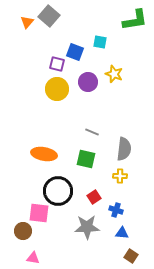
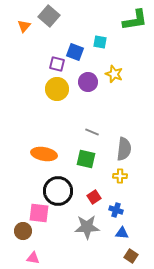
orange triangle: moved 3 px left, 4 px down
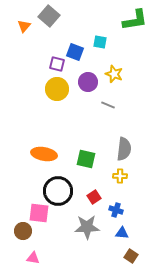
gray line: moved 16 px right, 27 px up
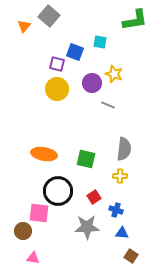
purple circle: moved 4 px right, 1 px down
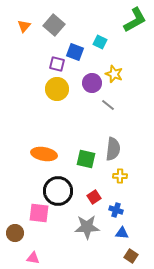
gray square: moved 5 px right, 9 px down
green L-shape: rotated 20 degrees counterclockwise
cyan square: rotated 16 degrees clockwise
gray line: rotated 16 degrees clockwise
gray semicircle: moved 11 px left
brown circle: moved 8 px left, 2 px down
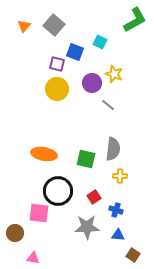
blue triangle: moved 4 px left, 2 px down
brown square: moved 2 px right, 1 px up
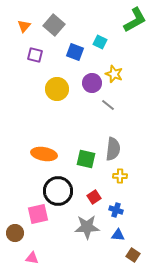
purple square: moved 22 px left, 9 px up
pink square: moved 1 px left, 1 px down; rotated 20 degrees counterclockwise
pink triangle: moved 1 px left
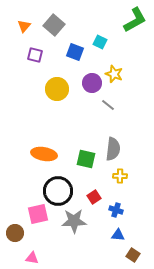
gray star: moved 13 px left, 6 px up
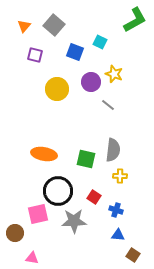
purple circle: moved 1 px left, 1 px up
gray semicircle: moved 1 px down
red square: rotated 24 degrees counterclockwise
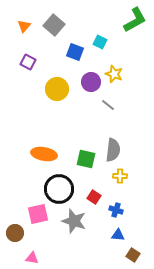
purple square: moved 7 px left, 7 px down; rotated 14 degrees clockwise
black circle: moved 1 px right, 2 px up
gray star: rotated 20 degrees clockwise
